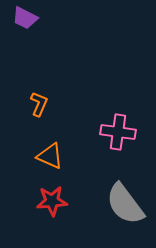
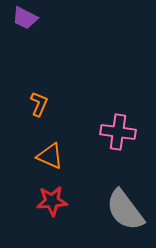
gray semicircle: moved 6 px down
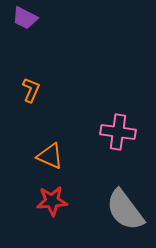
orange L-shape: moved 8 px left, 14 px up
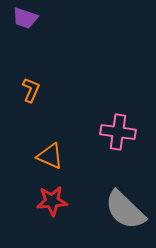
purple trapezoid: rotated 8 degrees counterclockwise
gray semicircle: rotated 9 degrees counterclockwise
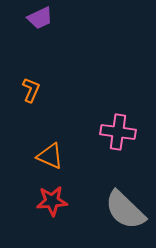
purple trapezoid: moved 15 px right; rotated 44 degrees counterclockwise
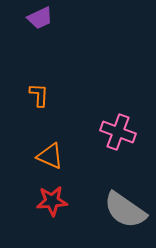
orange L-shape: moved 8 px right, 5 px down; rotated 20 degrees counterclockwise
pink cross: rotated 12 degrees clockwise
gray semicircle: rotated 9 degrees counterclockwise
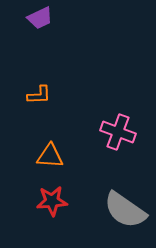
orange L-shape: rotated 85 degrees clockwise
orange triangle: rotated 20 degrees counterclockwise
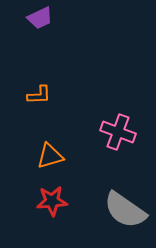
orange triangle: rotated 20 degrees counterclockwise
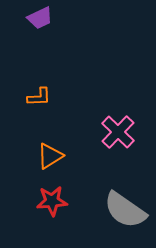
orange L-shape: moved 2 px down
pink cross: rotated 24 degrees clockwise
orange triangle: rotated 16 degrees counterclockwise
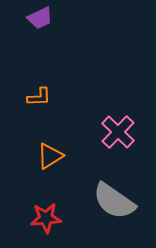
red star: moved 6 px left, 17 px down
gray semicircle: moved 11 px left, 9 px up
